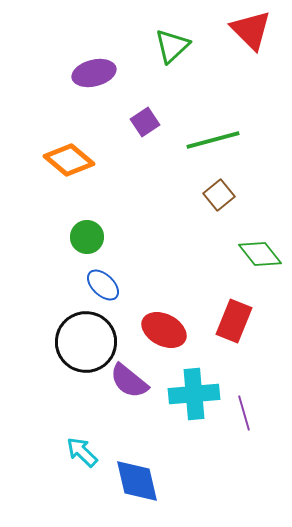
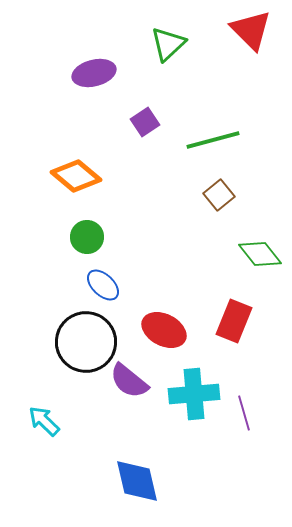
green triangle: moved 4 px left, 2 px up
orange diamond: moved 7 px right, 16 px down
cyan arrow: moved 38 px left, 31 px up
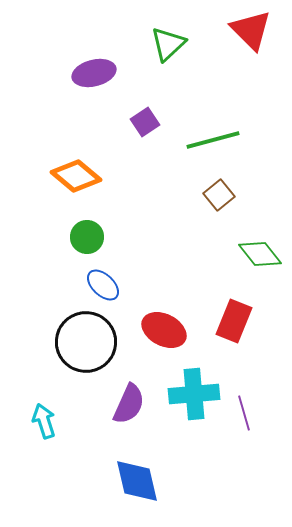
purple semicircle: moved 23 px down; rotated 105 degrees counterclockwise
cyan arrow: rotated 28 degrees clockwise
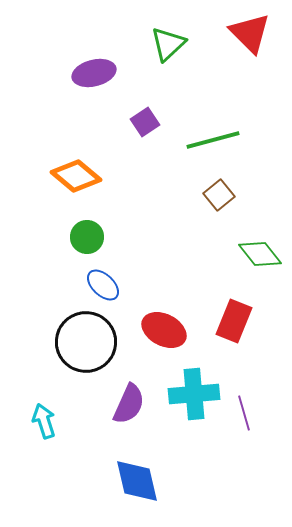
red triangle: moved 1 px left, 3 px down
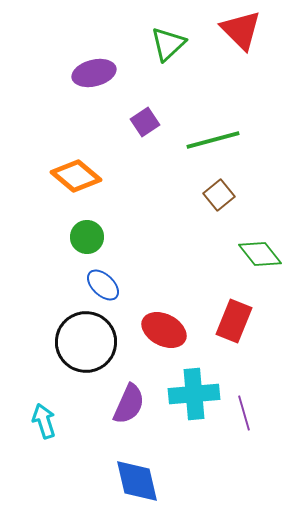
red triangle: moved 9 px left, 3 px up
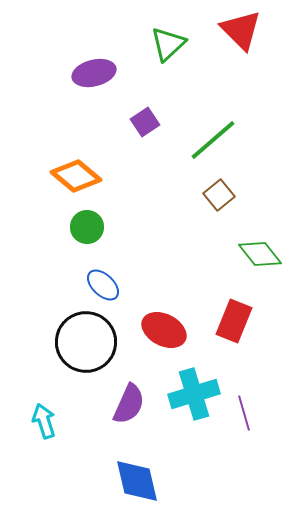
green line: rotated 26 degrees counterclockwise
green circle: moved 10 px up
cyan cross: rotated 12 degrees counterclockwise
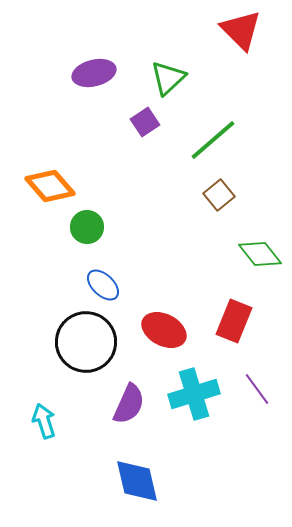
green triangle: moved 34 px down
orange diamond: moved 26 px left, 10 px down; rotated 9 degrees clockwise
purple line: moved 13 px right, 24 px up; rotated 20 degrees counterclockwise
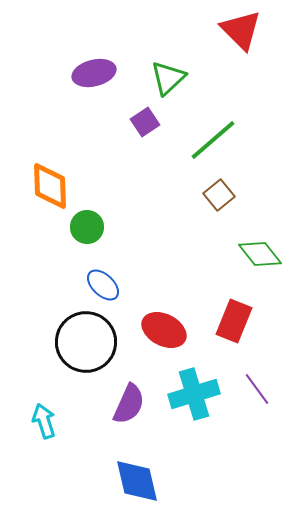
orange diamond: rotated 39 degrees clockwise
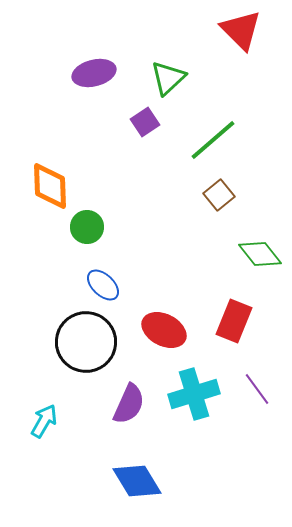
cyan arrow: rotated 48 degrees clockwise
blue diamond: rotated 18 degrees counterclockwise
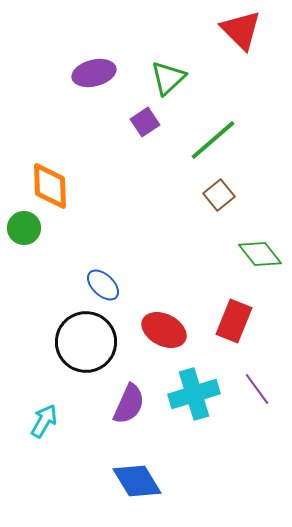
green circle: moved 63 px left, 1 px down
